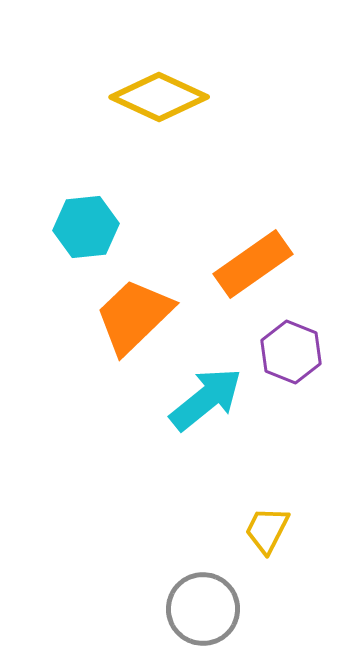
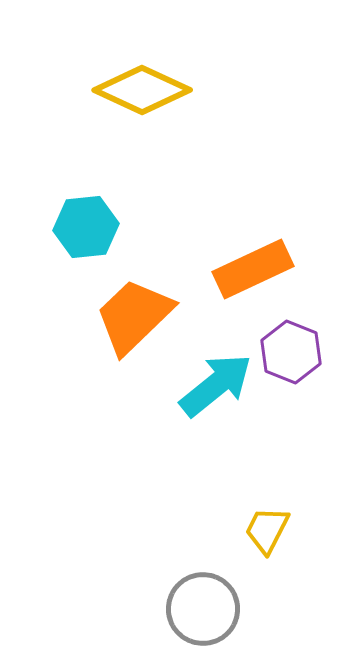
yellow diamond: moved 17 px left, 7 px up
orange rectangle: moved 5 px down; rotated 10 degrees clockwise
cyan arrow: moved 10 px right, 14 px up
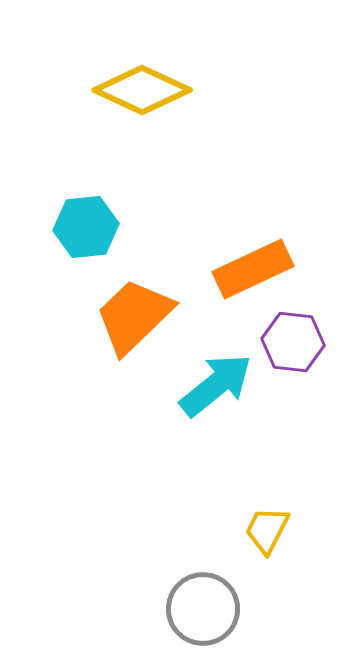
purple hexagon: moved 2 px right, 10 px up; rotated 16 degrees counterclockwise
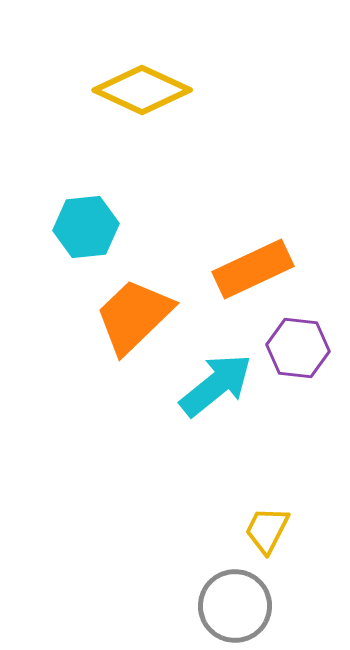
purple hexagon: moved 5 px right, 6 px down
gray circle: moved 32 px right, 3 px up
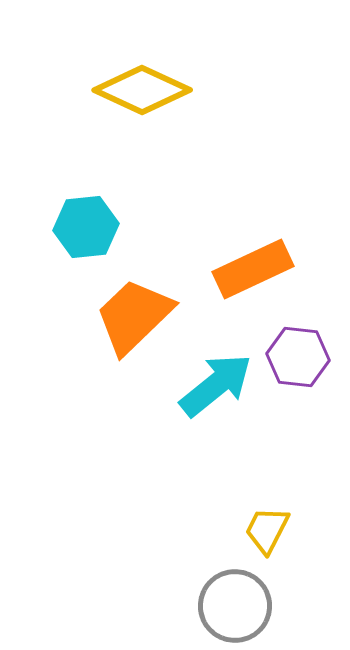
purple hexagon: moved 9 px down
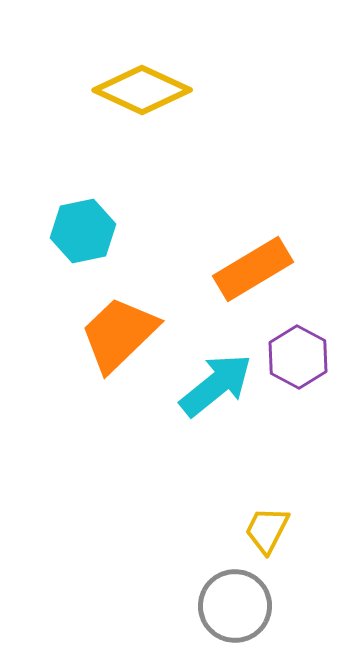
cyan hexagon: moved 3 px left, 4 px down; rotated 6 degrees counterclockwise
orange rectangle: rotated 6 degrees counterclockwise
orange trapezoid: moved 15 px left, 18 px down
purple hexagon: rotated 22 degrees clockwise
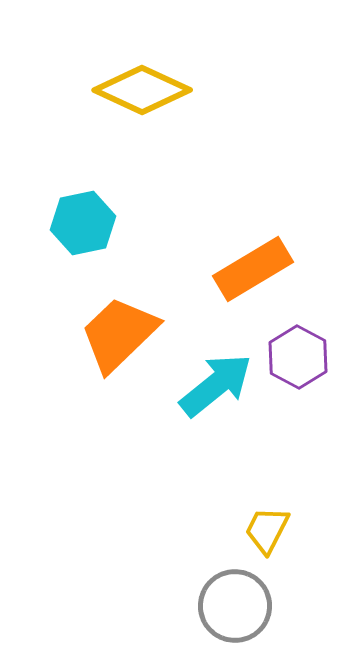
cyan hexagon: moved 8 px up
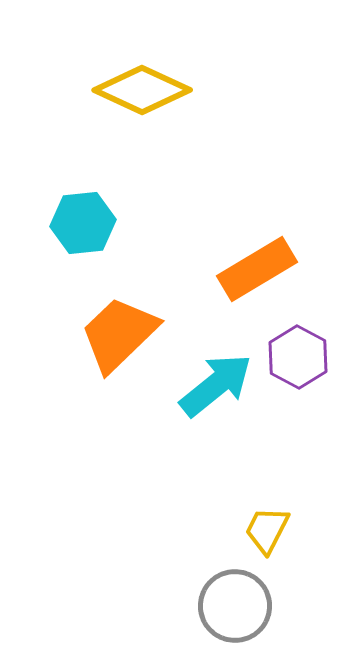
cyan hexagon: rotated 6 degrees clockwise
orange rectangle: moved 4 px right
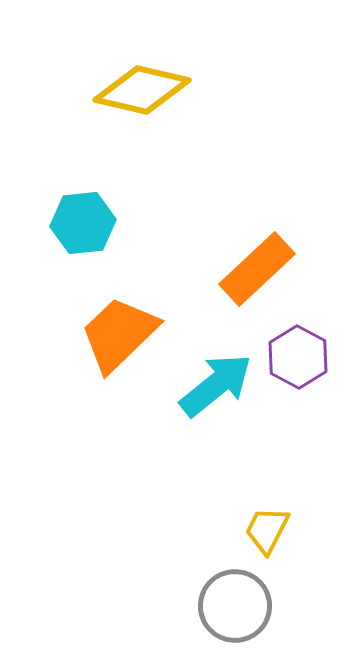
yellow diamond: rotated 12 degrees counterclockwise
orange rectangle: rotated 12 degrees counterclockwise
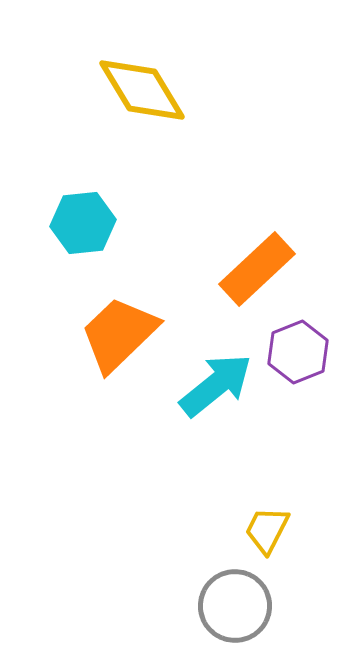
yellow diamond: rotated 46 degrees clockwise
purple hexagon: moved 5 px up; rotated 10 degrees clockwise
